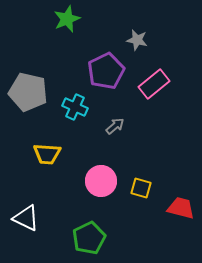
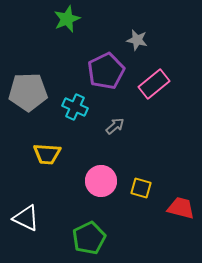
gray pentagon: rotated 15 degrees counterclockwise
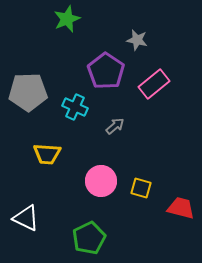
purple pentagon: rotated 12 degrees counterclockwise
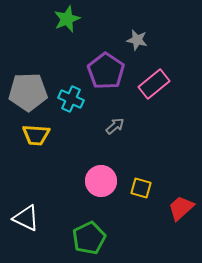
cyan cross: moved 4 px left, 8 px up
yellow trapezoid: moved 11 px left, 19 px up
red trapezoid: rotated 56 degrees counterclockwise
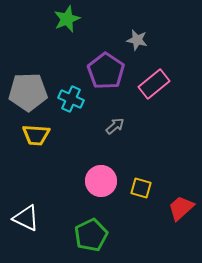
green pentagon: moved 2 px right, 3 px up
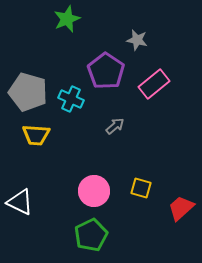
gray pentagon: rotated 18 degrees clockwise
pink circle: moved 7 px left, 10 px down
white triangle: moved 6 px left, 16 px up
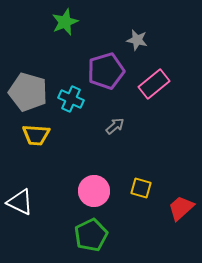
green star: moved 2 px left, 3 px down
purple pentagon: rotated 21 degrees clockwise
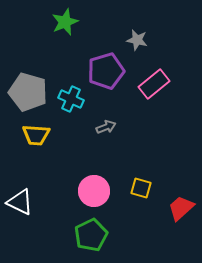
gray arrow: moved 9 px left, 1 px down; rotated 18 degrees clockwise
